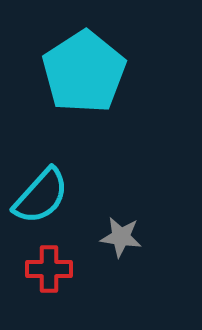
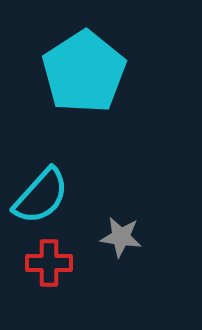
red cross: moved 6 px up
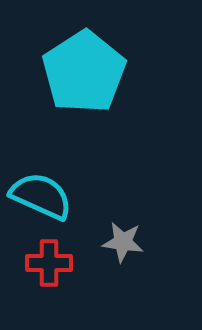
cyan semicircle: rotated 108 degrees counterclockwise
gray star: moved 2 px right, 5 px down
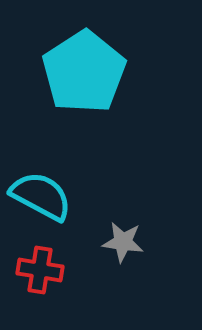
cyan semicircle: rotated 4 degrees clockwise
red cross: moved 9 px left, 7 px down; rotated 9 degrees clockwise
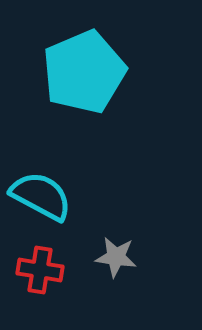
cyan pentagon: rotated 10 degrees clockwise
gray star: moved 7 px left, 15 px down
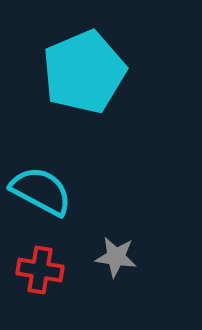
cyan semicircle: moved 5 px up
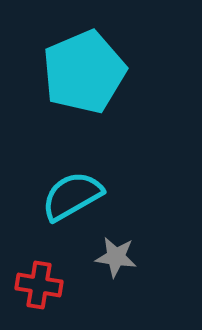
cyan semicircle: moved 31 px right, 5 px down; rotated 58 degrees counterclockwise
red cross: moved 1 px left, 15 px down
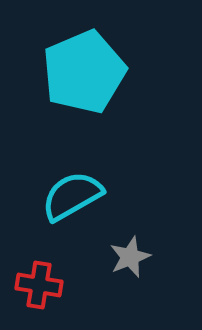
gray star: moved 14 px right; rotated 30 degrees counterclockwise
